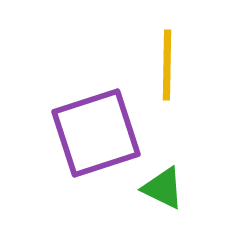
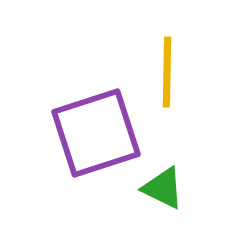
yellow line: moved 7 px down
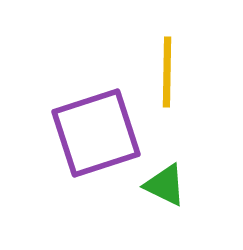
green triangle: moved 2 px right, 3 px up
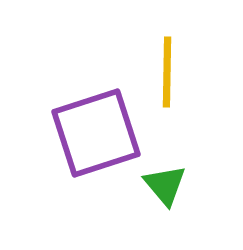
green triangle: rotated 24 degrees clockwise
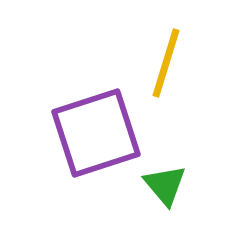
yellow line: moved 1 px left, 9 px up; rotated 16 degrees clockwise
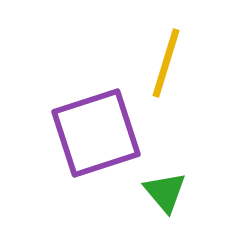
green triangle: moved 7 px down
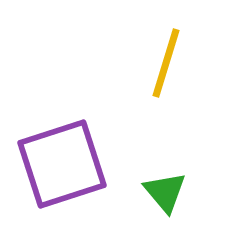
purple square: moved 34 px left, 31 px down
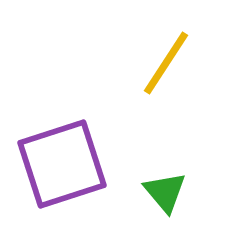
yellow line: rotated 16 degrees clockwise
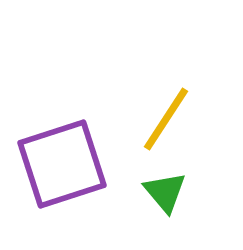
yellow line: moved 56 px down
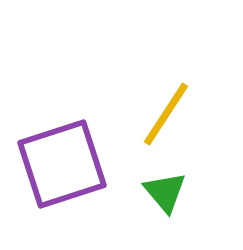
yellow line: moved 5 px up
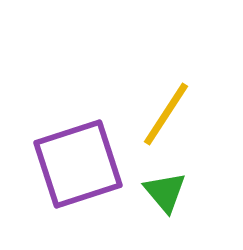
purple square: moved 16 px right
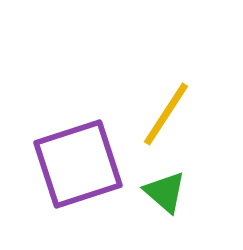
green triangle: rotated 9 degrees counterclockwise
